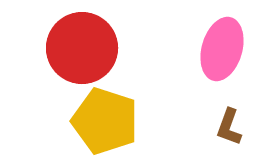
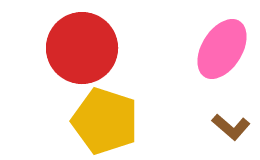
pink ellipse: rotated 16 degrees clockwise
brown L-shape: moved 2 px right; rotated 69 degrees counterclockwise
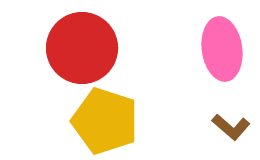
pink ellipse: rotated 40 degrees counterclockwise
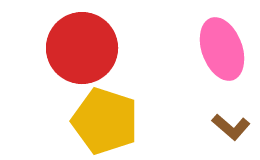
pink ellipse: rotated 12 degrees counterclockwise
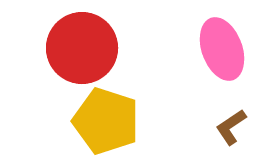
yellow pentagon: moved 1 px right
brown L-shape: rotated 105 degrees clockwise
